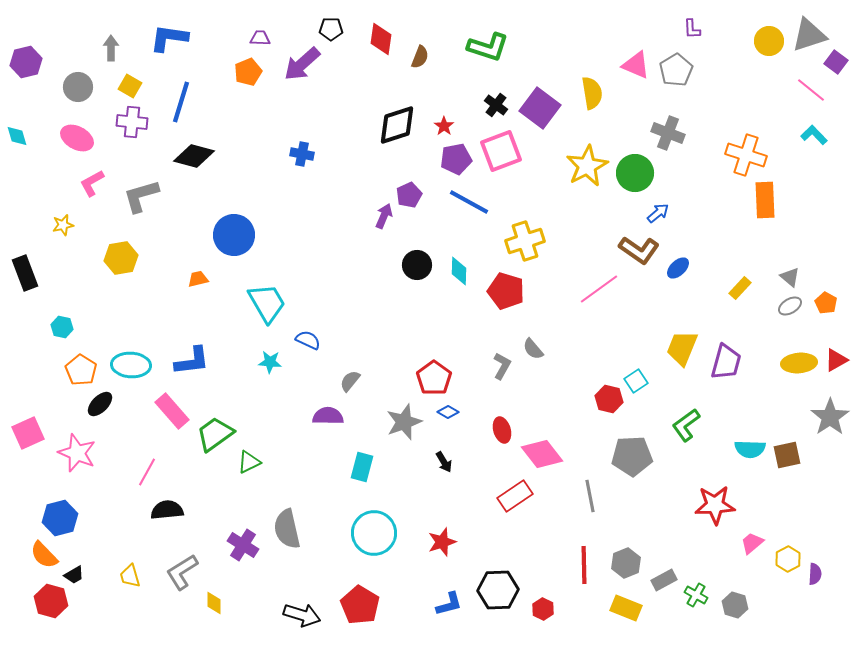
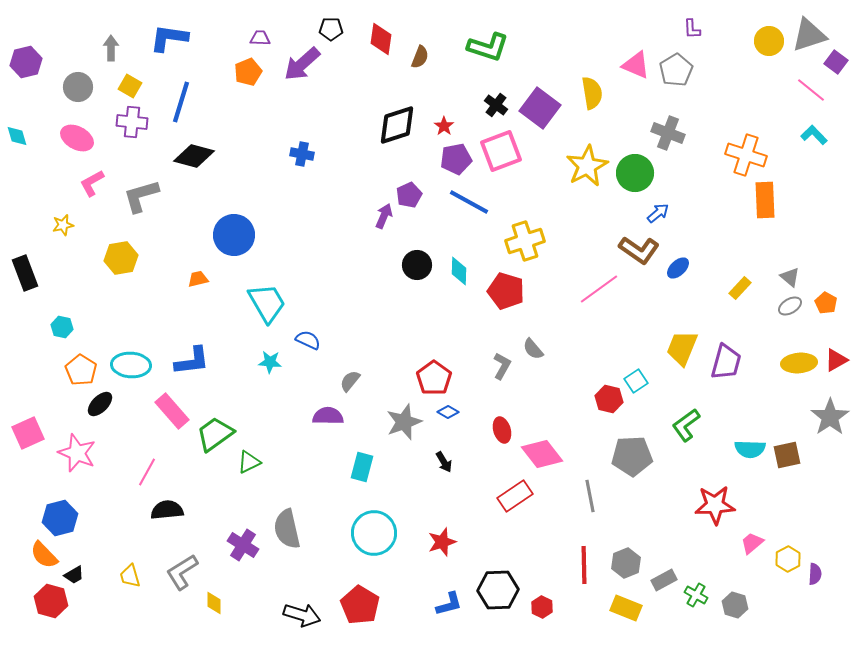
red hexagon at (543, 609): moved 1 px left, 2 px up
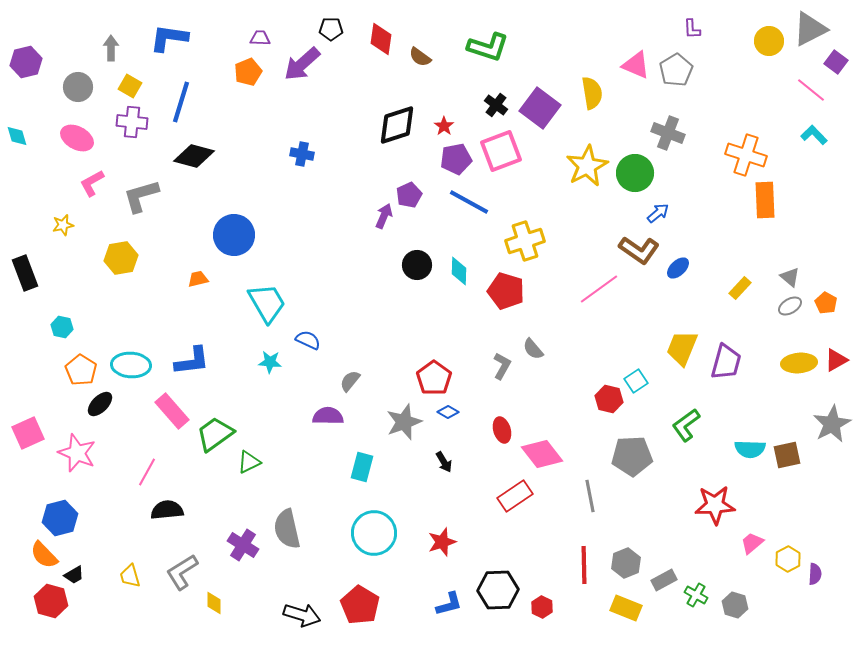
gray triangle at (809, 35): moved 1 px right, 6 px up; rotated 9 degrees counterclockwise
brown semicircle at (420, 57): rotated 105 degrees clockwise
gray star at (830, 417): moved 2 px right, 7 px down; rotated 6 degrees clockwise
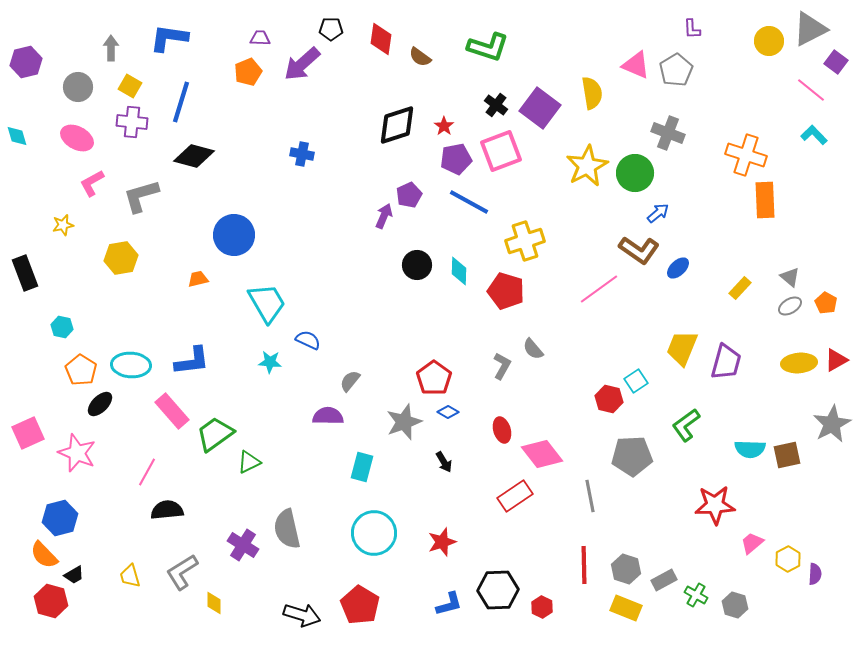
gray hexagon at (626, 563): moved 6 px down; rotated 20 degrees counterclockwise
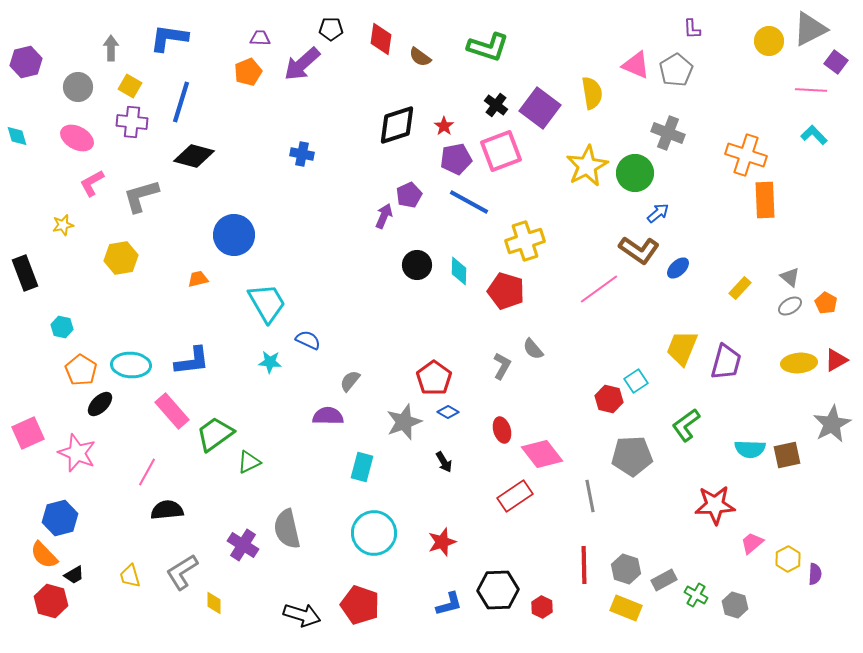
pink line at (811, 90): rotated 36 degrees counterclockwise
red pentagon at (360, 605): rotated 12 degrees counterclockwise
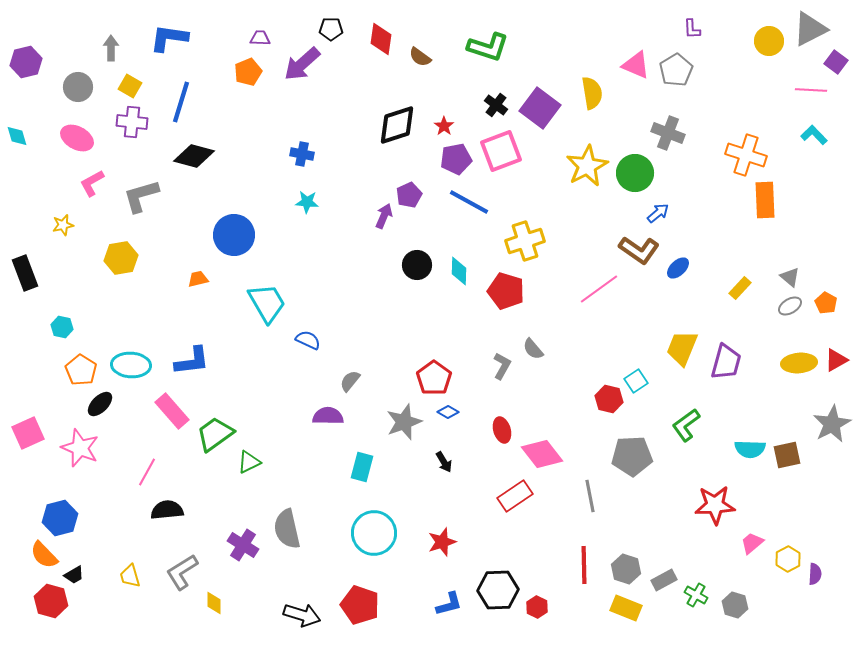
cyan star at (270, 362): moved 37 px right, 160 px up
pink star at (77, 453): moved 3 px right, 5 px up
red hexagon at (542, 607): moved 5 px left
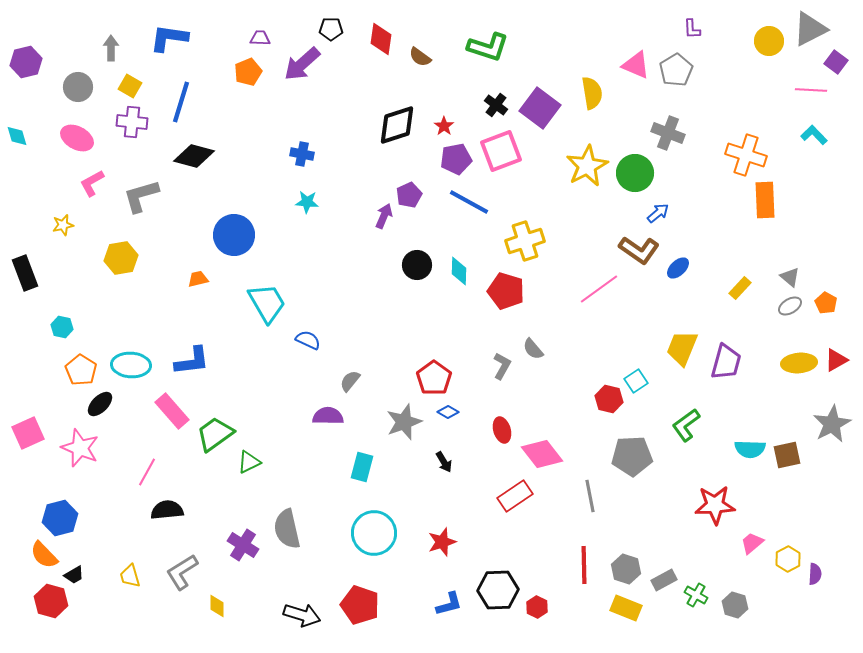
yellow diamond at (214, 603): moved 3 px right, 3 px down
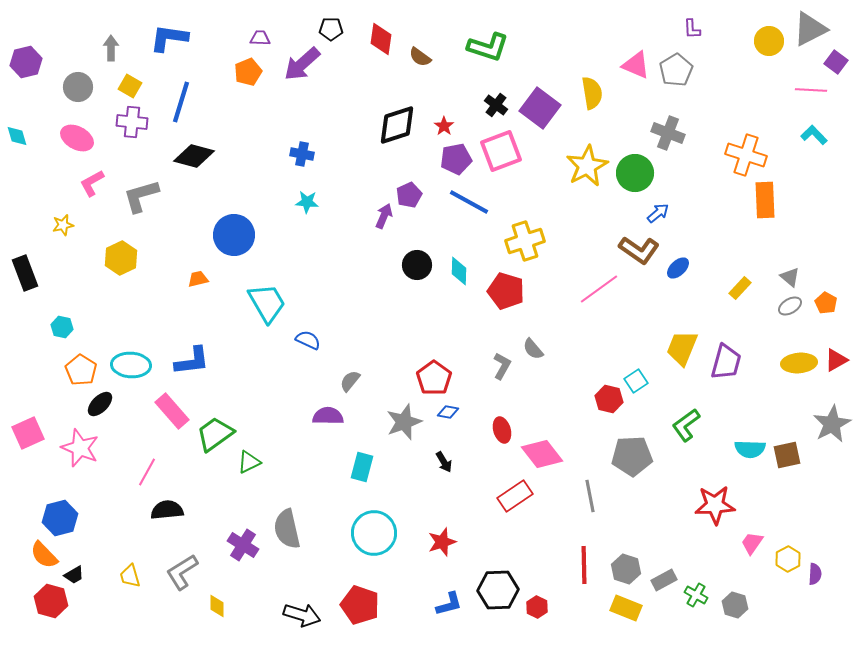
yellow hexagon at (121, 258): rotated 16 degrees counterclockwise
blue diamond at (448, 412): rotated 20 degrees counterclockwise
pink trapezoid at (752, 543): rotated 15 degrees counterclockwise
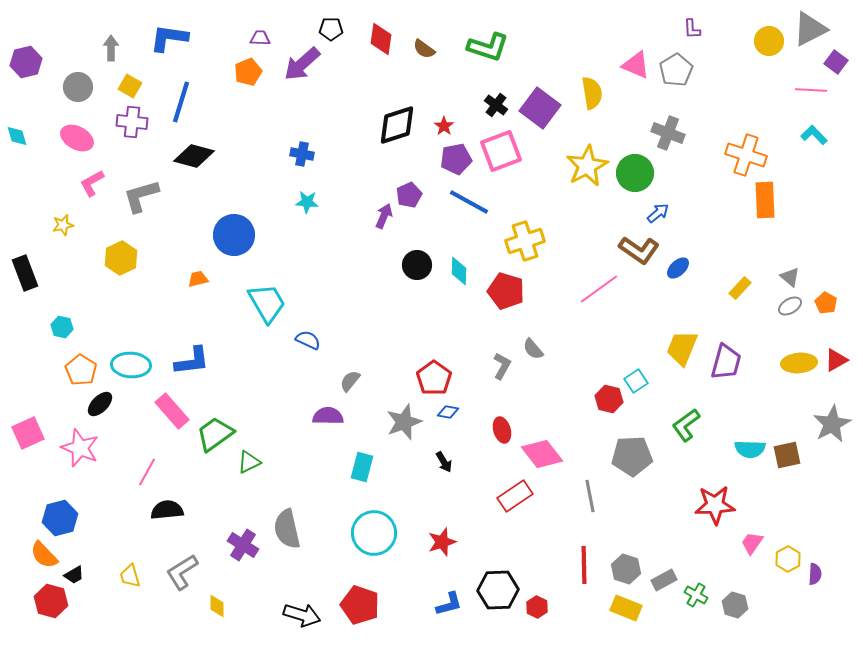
brown semicircle at (420, 57): moved 4 px right, 8 px up
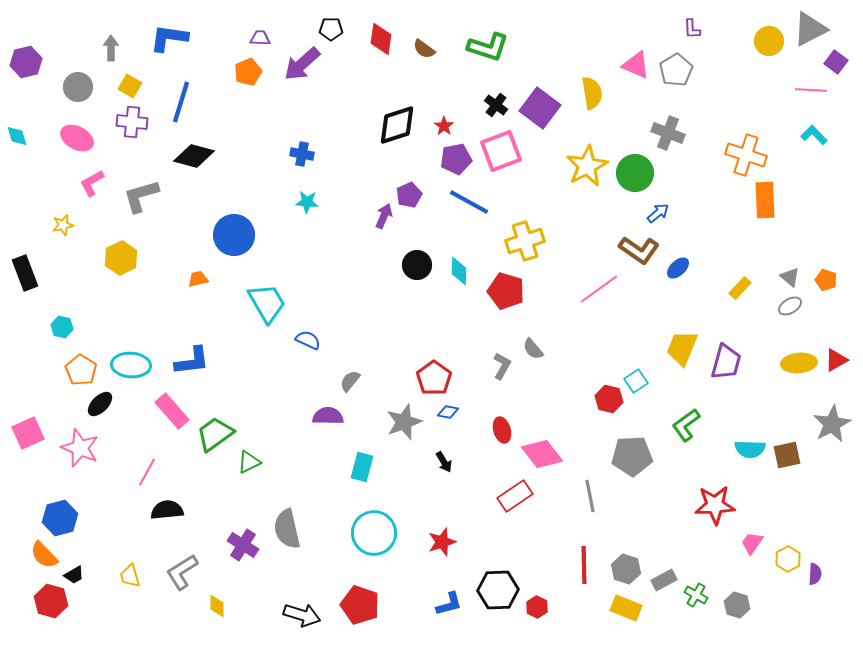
orange pentagon at (826, 303): moved 23 px up; rotated 10 degrees counterclockwise
gray hexagon at (735, 605): moved 2 px right
